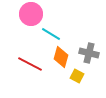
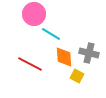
pink circle: moved 3 px right
orange diamond: moved 3 px right; rotated 20 degrees counterclockwise
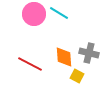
cyan line: moved 8 px right, 21 px up
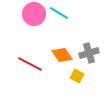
gray cross: rotated 30 degrees counterclockwise
orange diamond: moved 2 px left, 2 px up; rotated 30 degrees counterclockwise
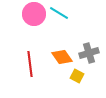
orange diamond: moved 2 px down
red line: rotated 55 degrees clockwise
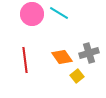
pink circle: moved 2 px left
red line: moved 5 px left, 4 px up
yellow square: rotated 24 degrees clockwise
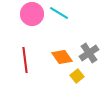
gray cross: rotated 18 degrees counterclockwise
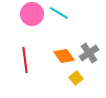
orange diamond: moved 2 px right, 1 px up
yellow square: moved 1 px left, 2 px down
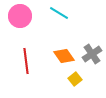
pink circle: moved 12 px left, 2 px down
gray cross: moved 3 px right, 1 px down
red line: moved 1 px right, 1 px down
yellow square: moved 1 px left, 1 px down
